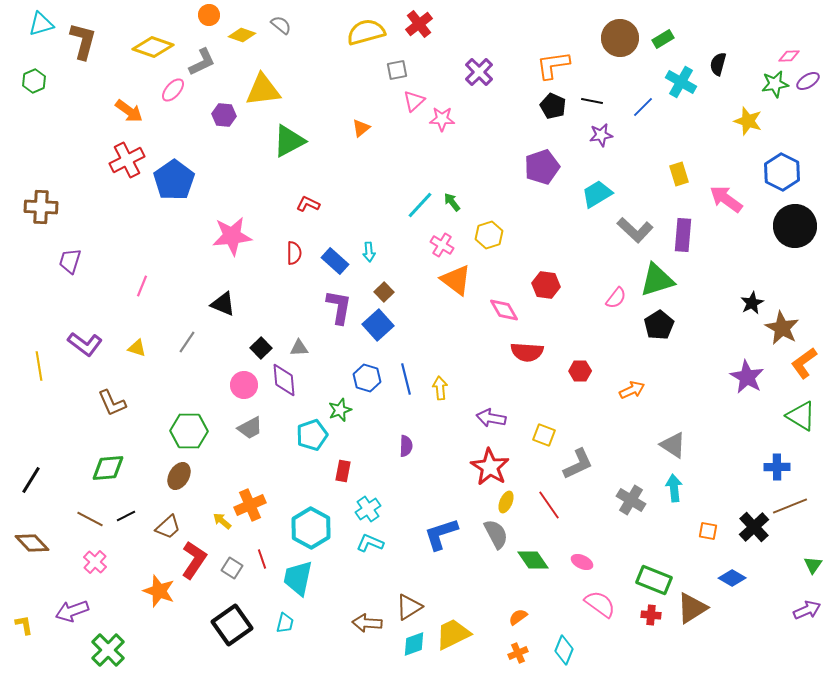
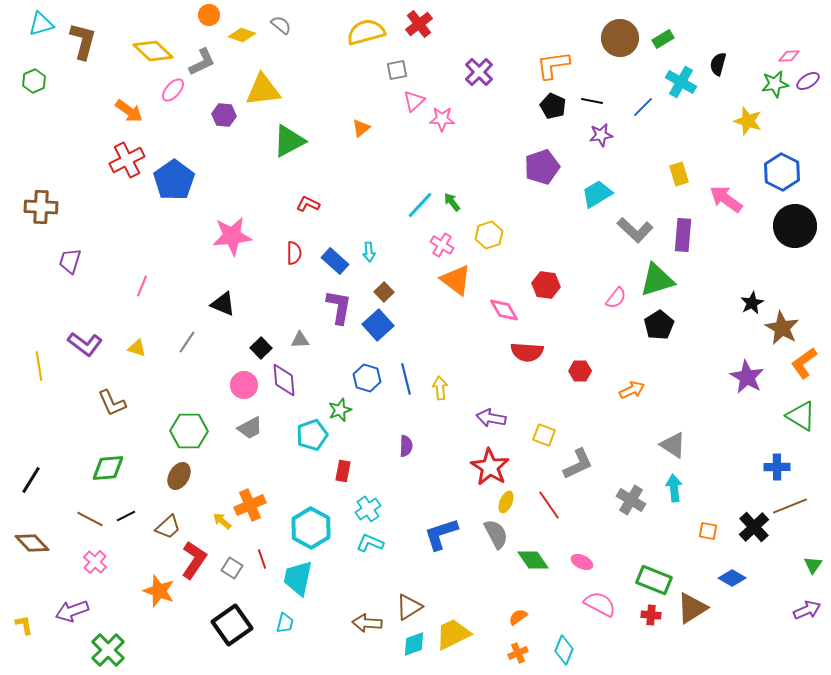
yellow diamond at (153, 47): moved 4 px down; rotated 24 degrees clockwise
gray triangle at (299, 348): moved 1 px right, 8 px up
pink semicircle at (600, 604): rotated 8 degrees counterclockwise
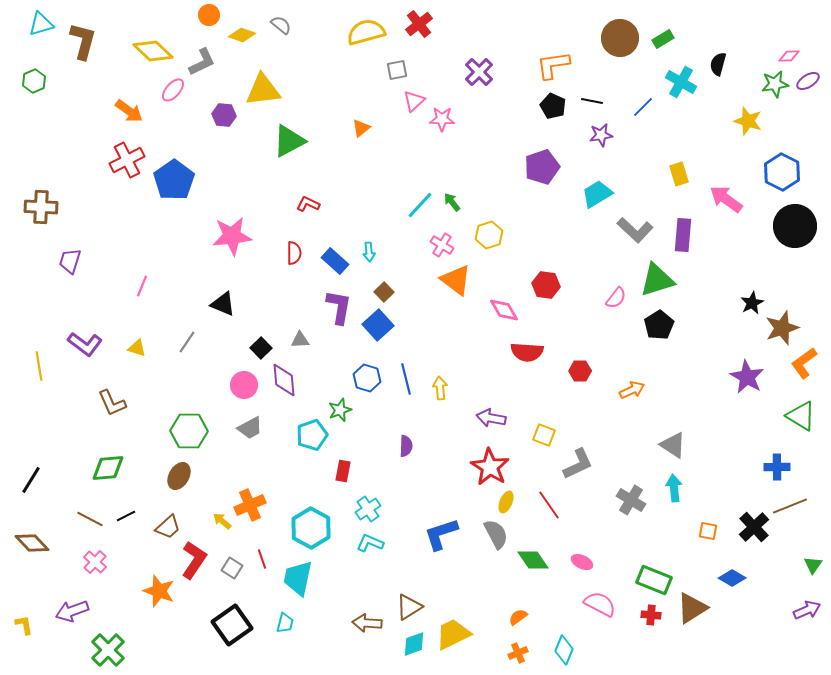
brown star at (782, 328): rotated 24 degrees clockwise
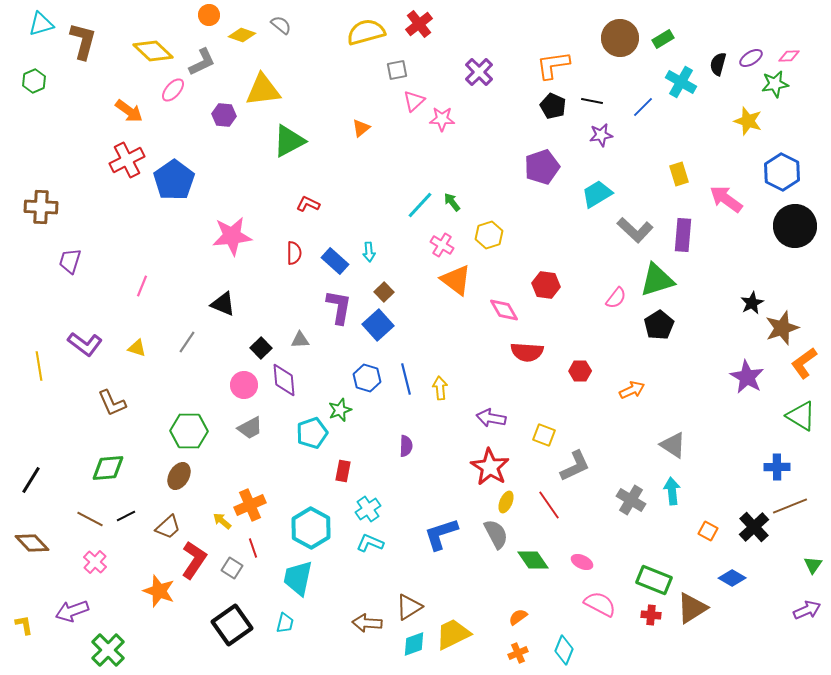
purple ellipse at (808, 81): moved 57 px left, 23 px up
cyan pentagon at (312, 435): moved 2 px up
gray L-shape at (578, 464): moved 3 px left, 2 px down
cyan arrow at (674, 488): moved 2 px left, 3 px down
orange square at (708, 531): rotated 18 degrees clockwise
red line at (262, 559): moved 9 px left, 11 px up
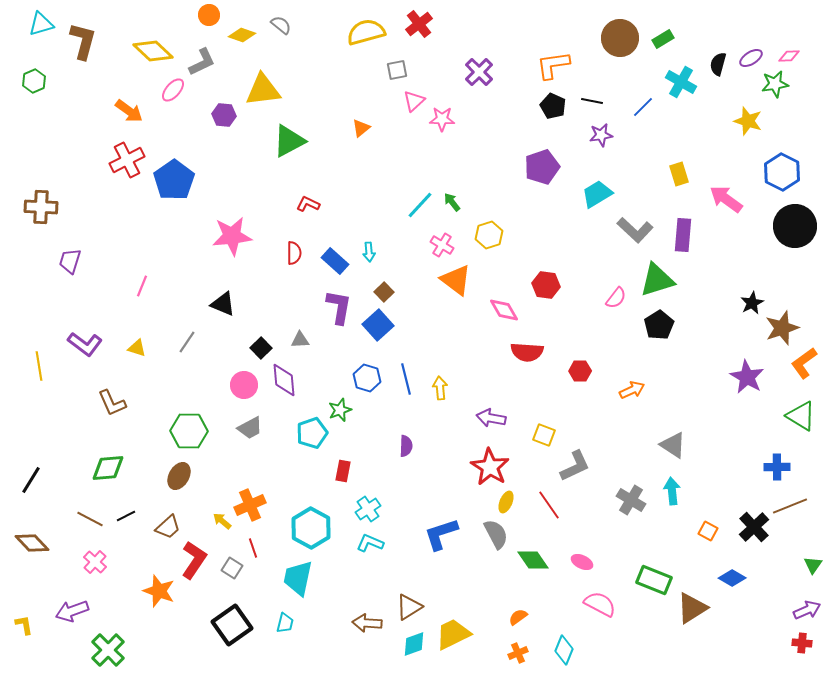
red cross at (651, 615): moved 151 px right, 28 px down
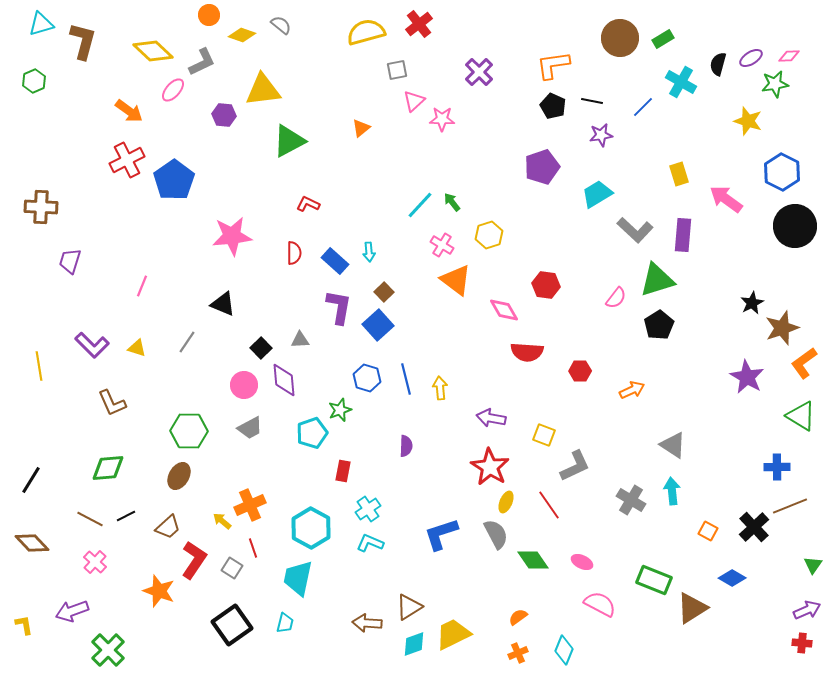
purple L-shape at (85, 344): moved 7 px right, 1 px down; rotated 8 degrees clockwise
